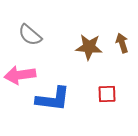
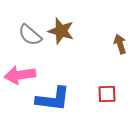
brown arrow: moved 2 px left, 1 px down
brown star: moved 28 px left, 16 px up; rotated 12 degrees clockwise
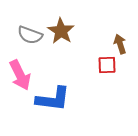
brown star: rotated 16 degrees clockwise
gray semicircle: rotated 20 degrees counterclockwise
pink arrow: rotated 108 degrees counterclockwise
red square: moved 29 px up
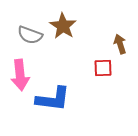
brown star: moved 2 px right, 5 px up
red square: moved 4 px left, 3 px down
pink arrow: rotated 20 degrees clockwise
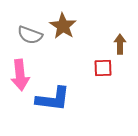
brown arrow: rotated 18 degrees clockwise
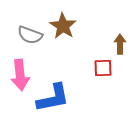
blue L-shape: moved 1 px up; rotated 18 degrees counterclockwise
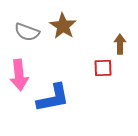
gray semicircle: moved 3 px left, 3 px up
pink arrow: moved 1 px left
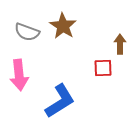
blue L-shape: moved 7 px right, 3 px down; rotated 21 degrees counterclockwise
